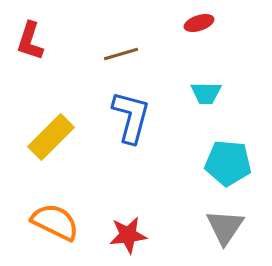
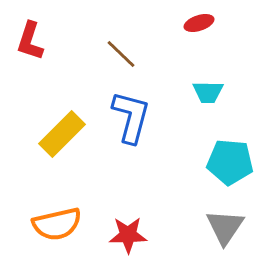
brown line: rotated 60 degrees clockwise
cyan trapezoid: moved 2 px right, 1 px up
yellow rectangle: moved 11 px right, 3 px up
cyan pentagon: moved 2 px right, 1 px up
orange semicircle: moved 2 px right, 2 px down; rotated 141 degrees clockwise
red star: rotated 6 degrees clockwise
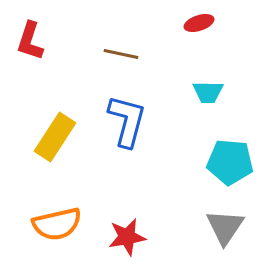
brown line: rotated 32 degrees counterclockwise
blue L-shape: moved 4 px left, 4 px down
yellow rectangle: moved 7 px left, 3 px down; rotated 12 degrees counterclockwise
red star: moved 1 px left, 2 px down; rotated 9 degrees counterclockwise
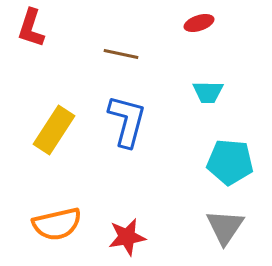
red L-shape: moved 1 px right, 13 px up
yellow rectangle: moved 1 px left, 7 px up
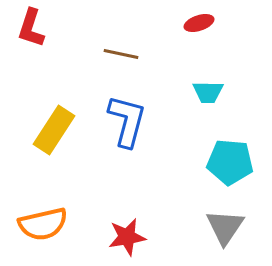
orange semicircle: moved 14 px left
